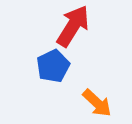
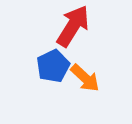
orange arrow: moved 12 px left, 25 px up
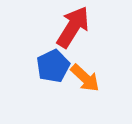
red arrow: moved 1 px down
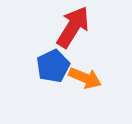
orange arrow: rotated 20 degrees counterclockwise
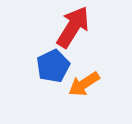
orange arrow: moved 1 px left, 6 px down; rotated 124 degrees clockwise
